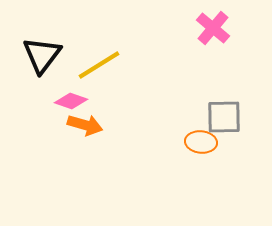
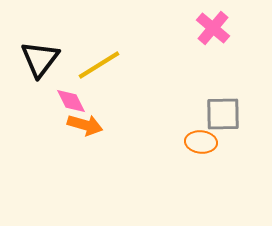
black triangle: moved 2 px left, 4 px down
pink diamond: rotated 44 degrees clockwise
gray square: moved 1 px left, 3 px up
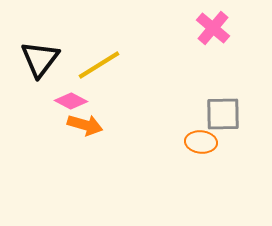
pink diamond: rotated 36 degrees counterclockwise
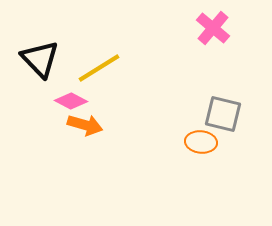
black triangle: rotated 21 degrees counterclockwise
yellow line: moved 3 px down
gray square: rotated 15 degrees clockwise
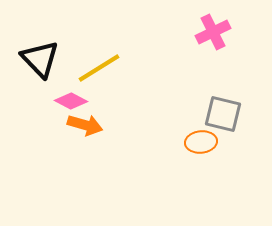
pink cross: moved 4 px down; rotated 24 degrees clockwise
orange ellipse: rotated 12 degrees counterclockwise
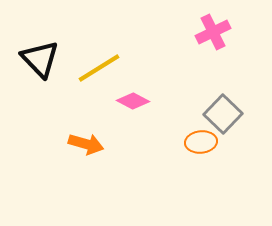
pink diamond: moved 62 px right
gray square: rotated 30 degrees clockwise
orange arrow: moved 1 px right, 19 px down
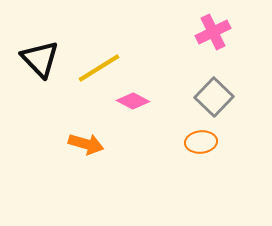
gray square: moved 9 px left, 17 px up
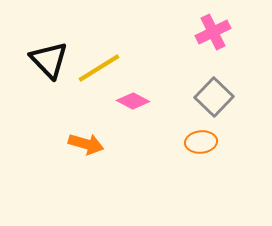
black triangle: moved 9 px right, 1 px down
